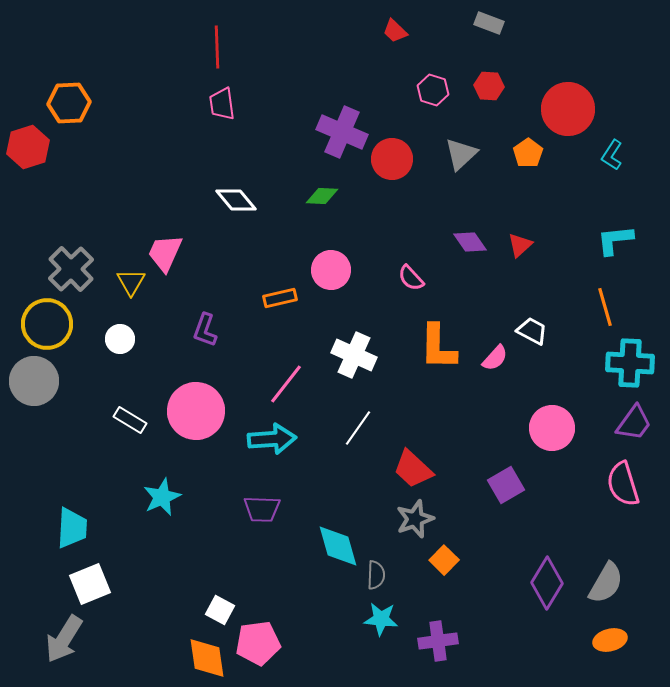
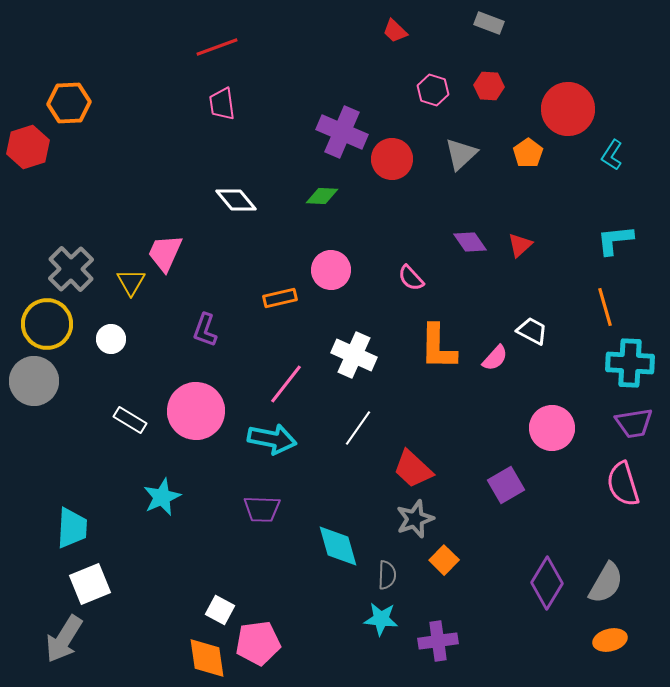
red line at (217, 47): rotated 72 degrees clockwise
white circle at (120, 339): moved 9 px left
purple trapezoid at (634, 423): rotated 45 degrees clockwise
cyan arrow at (272, 439): rotated 15 degrees clockwise
gray semicircle at (376, 575): moved 11 px right
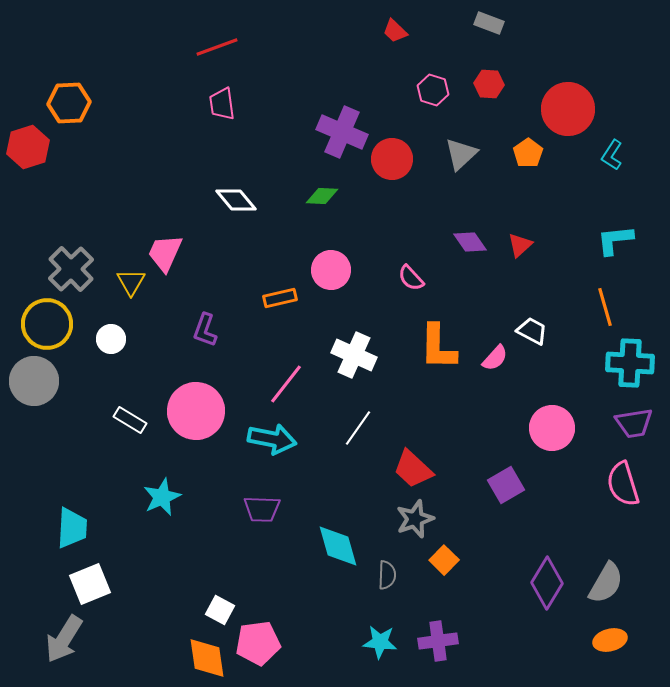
red hexagon at (489, 86): moved 2 px up
cyan star at (381, 619): moved 1 px left, 23 px down
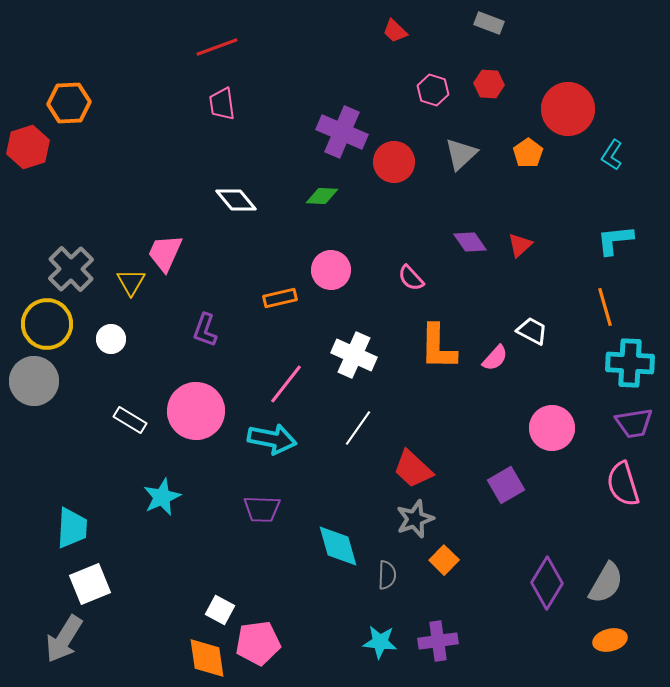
red circle at (392, 159): moved 2 px right, 3 px down
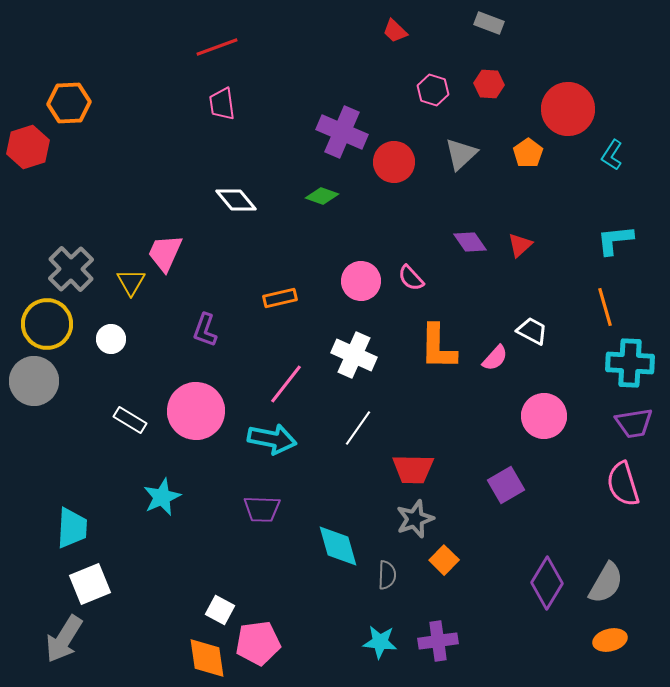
green diamond at (322, 196): rotated 16 degrees clockwise
pink circle at (331, 270): moved 30 px right, 11 px down
pink circle at (552, 428): moved 8 px left, 12 px up
red trapezoid at (413, 469): rotated 42 degrees counterclockwise
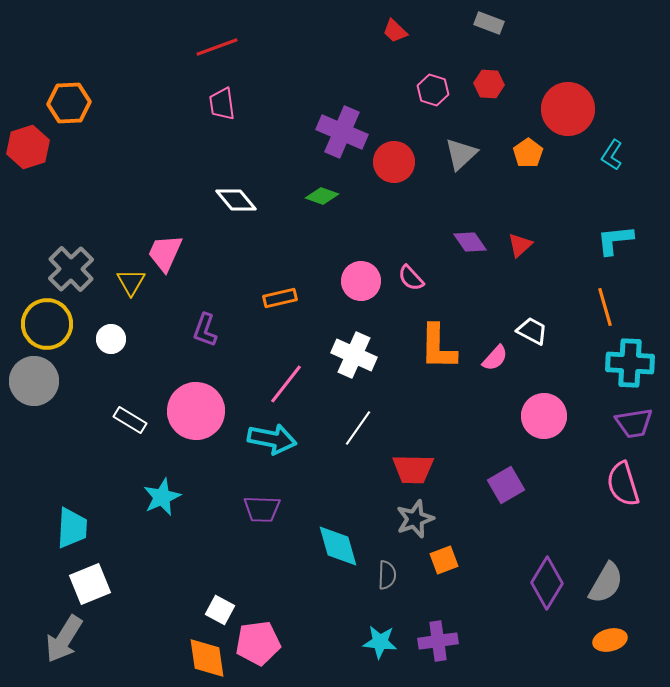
orange square at (444, 560): rotated 24 degrees clockwise
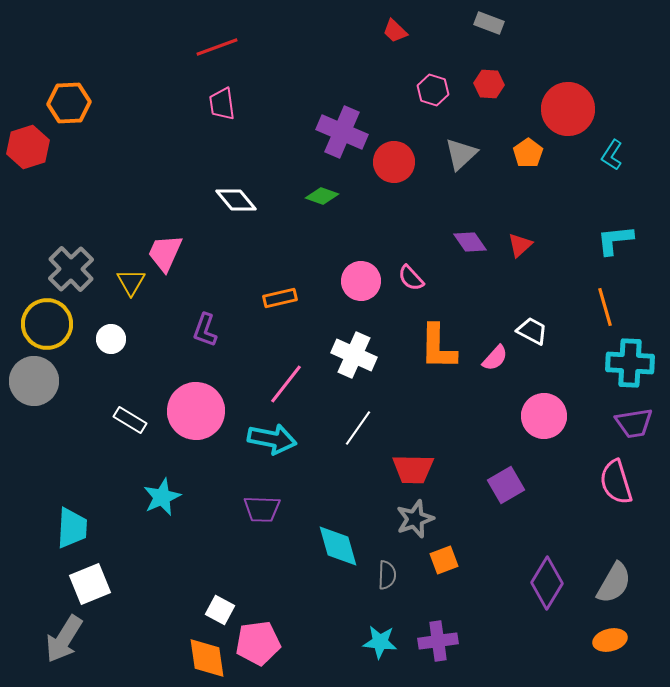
pink semicircle at (623, 484): moved 7 px left, 2 px up
gray semicircle at (606, 583): moved 8 px right
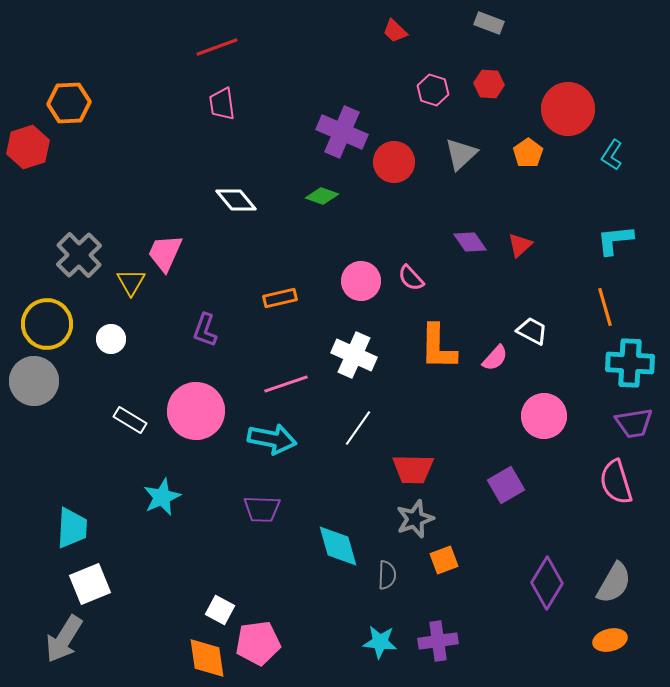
gray cross at (71, 269): moved 8 px right, 14 px up
pink line at (286, 384): rotated 33 degrees clockwise
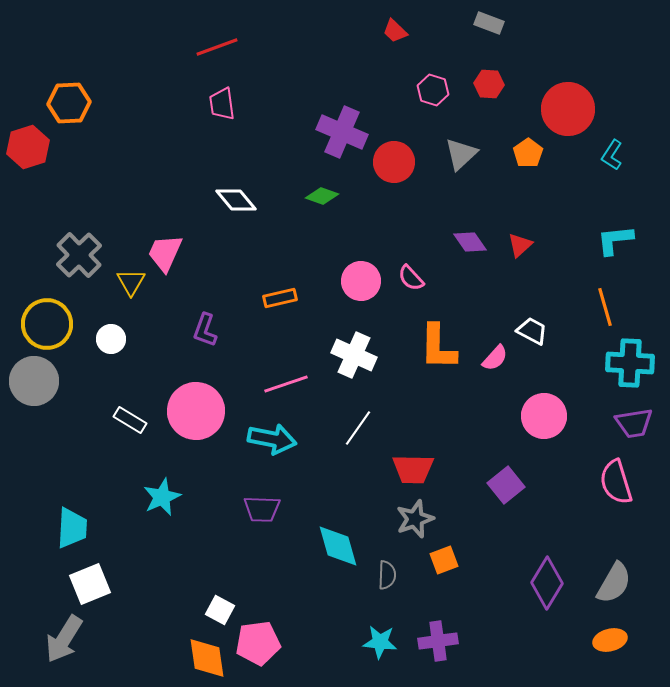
purple square at (506, 485): rotated 9 degrees counterclockwise
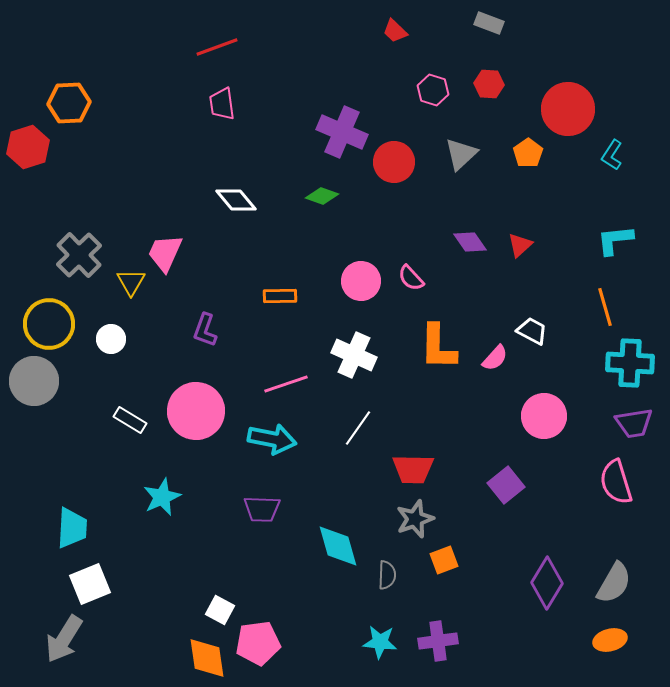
orange rectangle at (280, 298): moved 2 px up; rotated 12 degrees clockwise
yellow circle at (47, 324): moved 2 px right
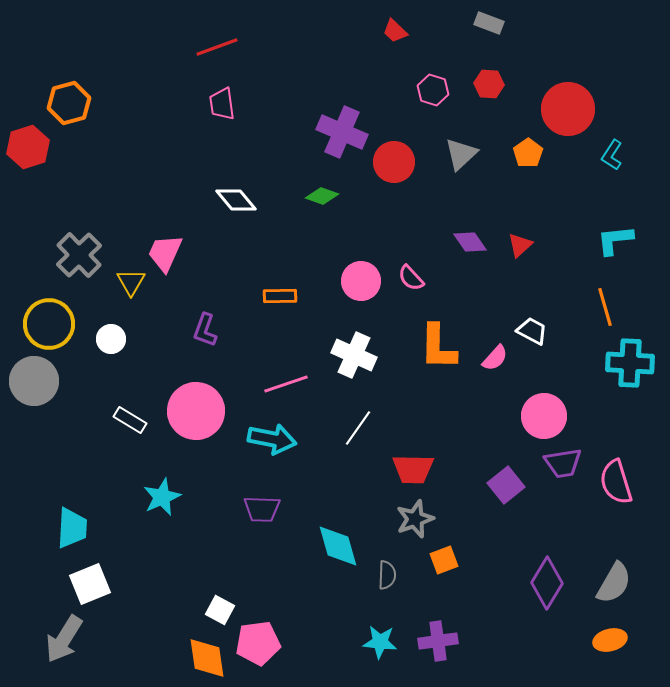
orange hexagon at (69, 103): rotated 12 degrees counterclockwise
purple trapezoid at (634, 423): moved 71 px left, 40 px down
